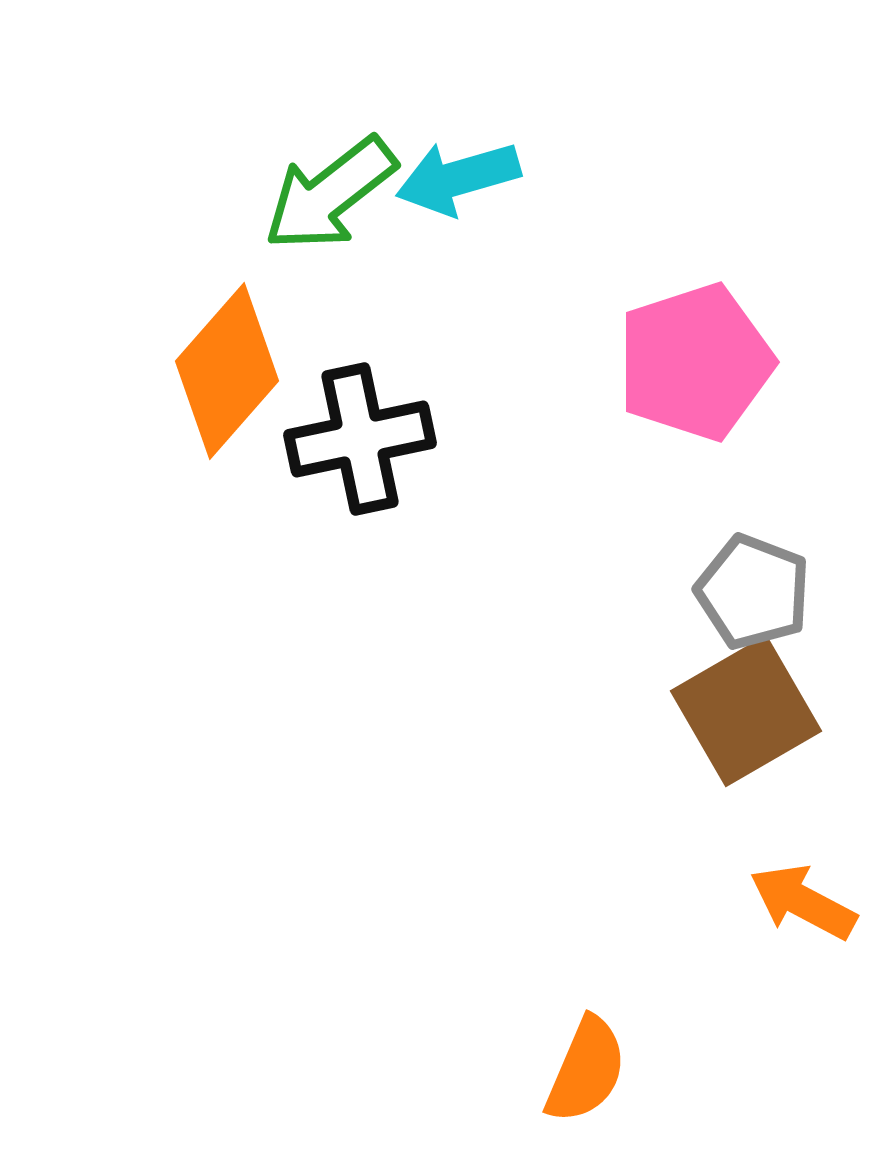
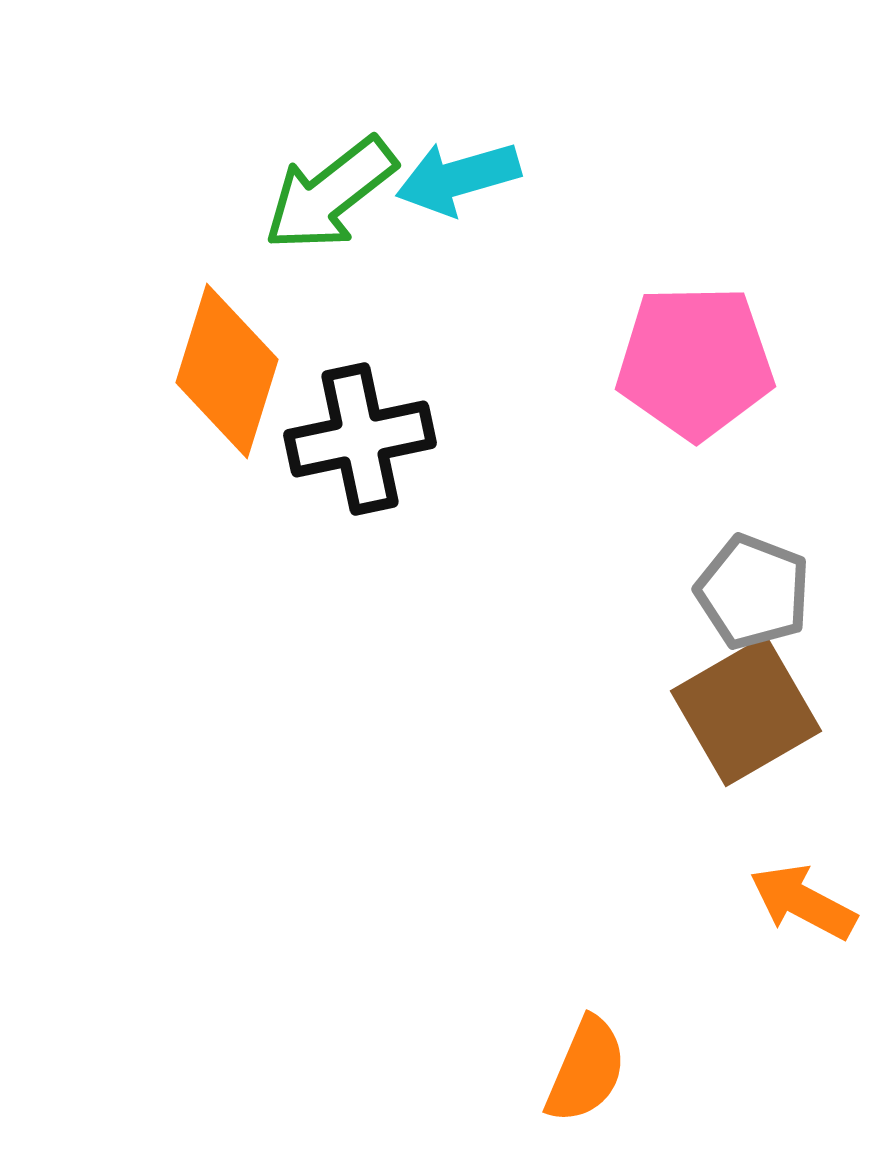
pink pentagon: rotated 17 degrees clockwise
orange diamond: rotated 24 degrees counterclockwise
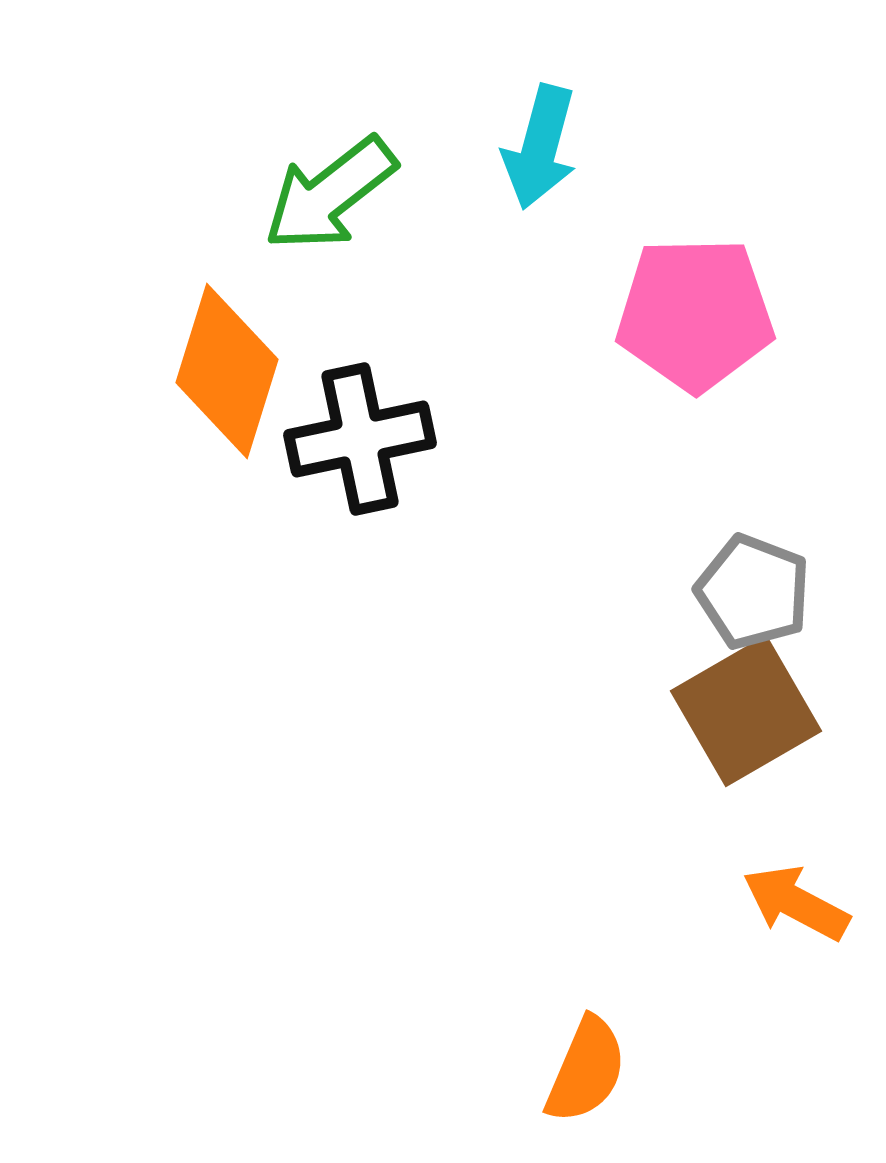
cyan arrow: moved 82 px right, 31 px up; rotated 59 degrees counterclockwise
pink pentagon: moved 48 px up
orange arrow: moved 7 px left, 1 px down
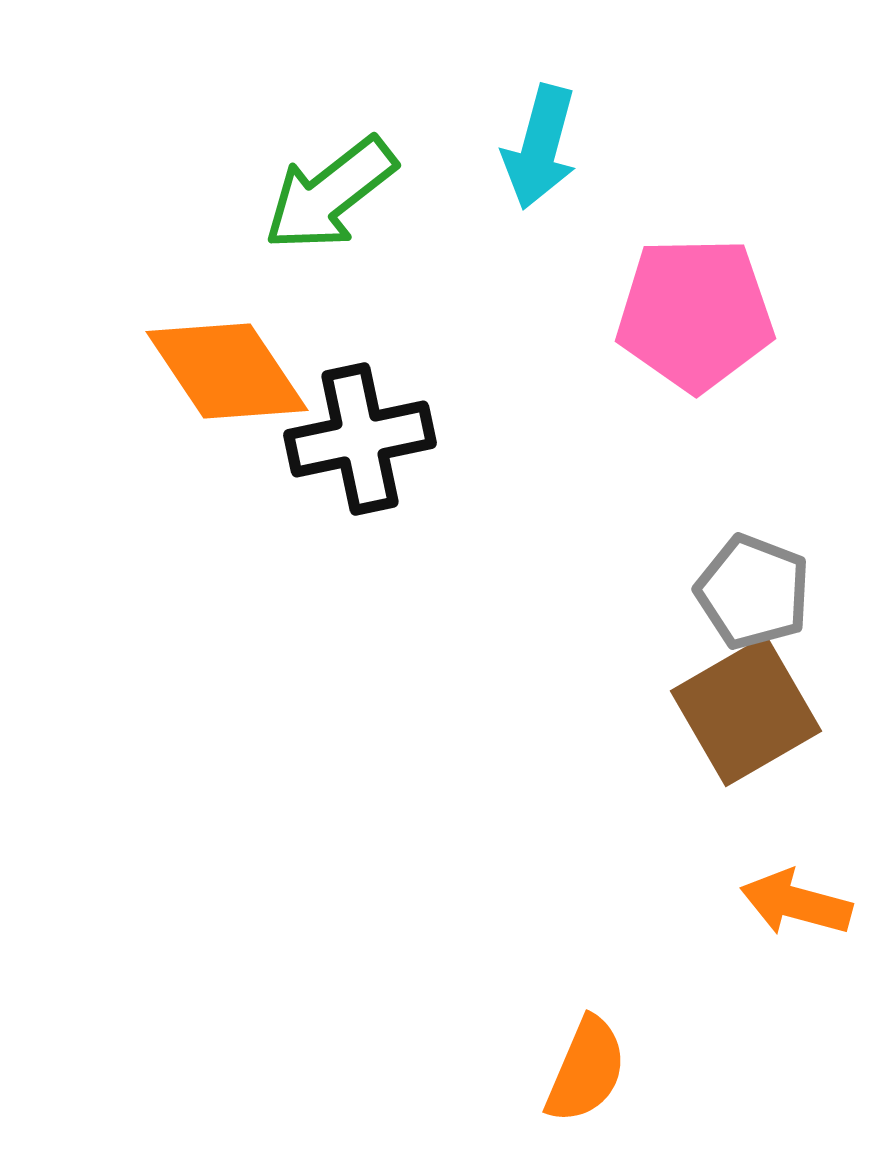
orange diamond: rotated 51 degrees counterclockwise
orange arrow: rotated 13 degrees counterclockwise
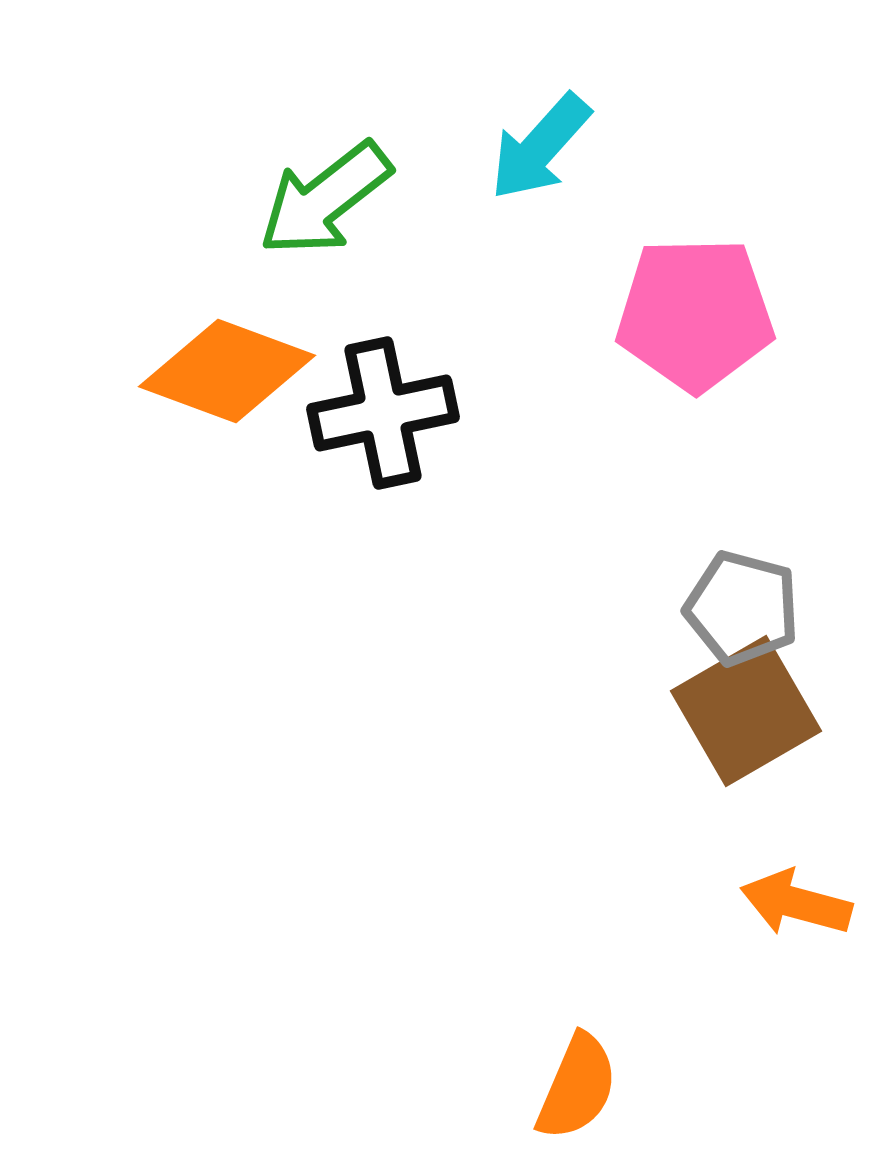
cyan arrow: rotated 27 degrees clockwise
green arrow: moved 5 px left, 5 px down
orange diamond: rotated 36 degrees counterclockwise
black cross: moved 23 px right, 26 px up
gray pentagon: moved 11 px left, 16 px down; rotated 6 degrees counterclockwise
orange semicircle: moved 9 px left, 17 px down
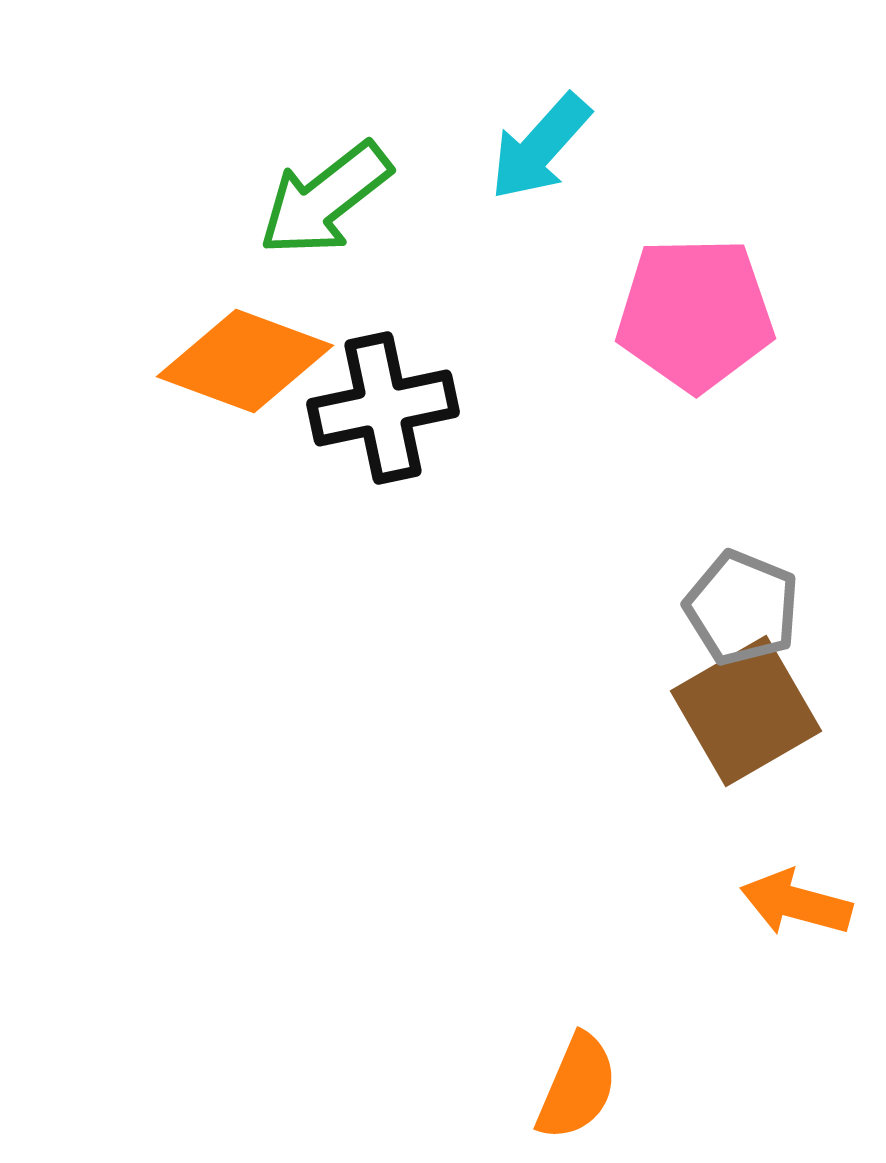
orange diamond: moved 18 px right, 10 px up
black cross: moved 5 px up
gray pentagon: rotated 7 degrees clockwise
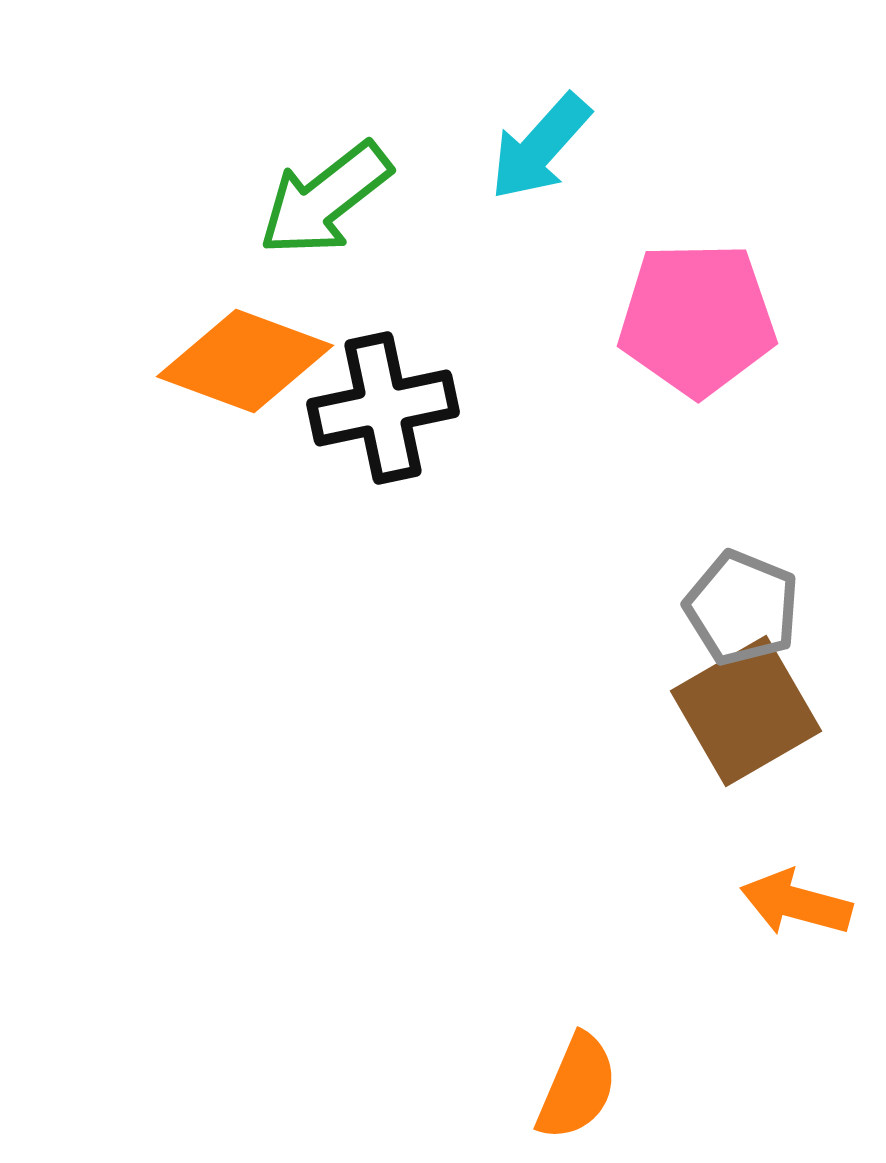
pink pentagon: moved 2 px right, 5 px down
